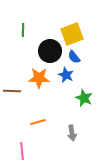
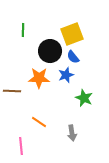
blue semicircle: moved 1 px left
blue star: rotated 28 degrees clockwise
orange line: moved 1 px right; rotated 49 degrees clockwise
pink line: moved 1 px left, 5 px up
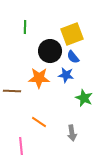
green line: moved 2 px right, 3 px up
blue star: rotated 28 degrees clockwise
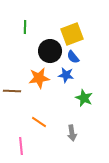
orange star: rotated 10 degrees counterclockwise
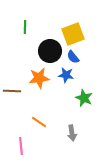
yellow square: moved 1 px right
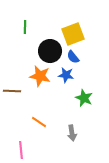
orange star: moved 1 px right, 2 px up; rotated 20 degrees clockwise
pink line: moved 4 px down
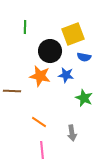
blue semicircle: moved 11 px right; rotated 40 degrees counterclockwise
pink line: moved 21 px right
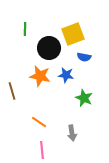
green line: moved 2 px down
black circle: moved 1 px left, 3 px up
brown line: rotated 72 degrees clockwise
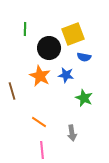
orange star: rotated 15 degrees clockwise
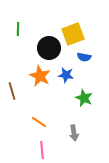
green line: moved 7 px left
gray arrow: moved 2 px right
